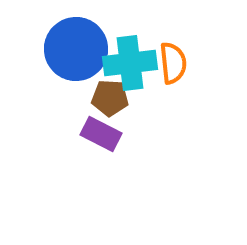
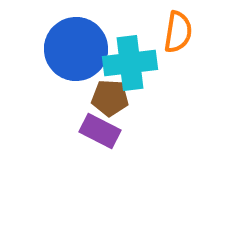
orange semicircle: moved 5 px right, 31 px up; rotated 15 degrees clockwise
purple rectangle: moved 1 px left, 3 px up
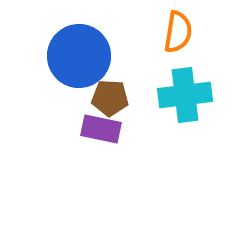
blue circle: moved 3 px right, 7 px down
cyan cross: moved 55 px right, 32 px down
purple rectangle: moved 1 px right, 2 px up; rotated 15 degrees counterclockwise
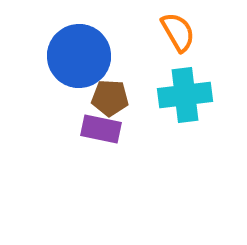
orange semicircle: rotated 39 degrees counterclockwise
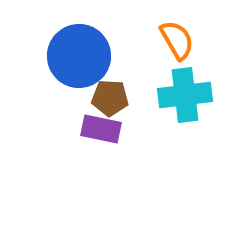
orange semicircle: moved 1 px left, 8 px down
